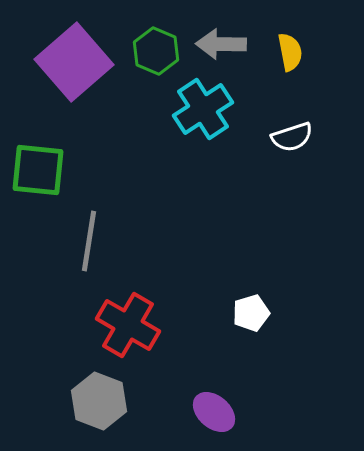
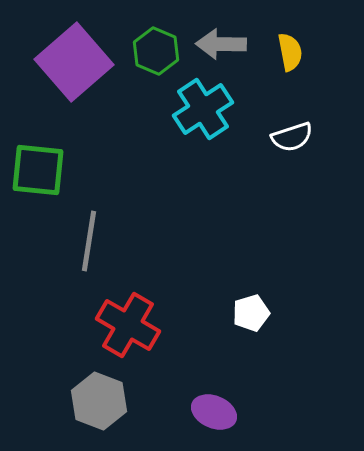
purple ellipse: rotated 18 degrees counterclockwise
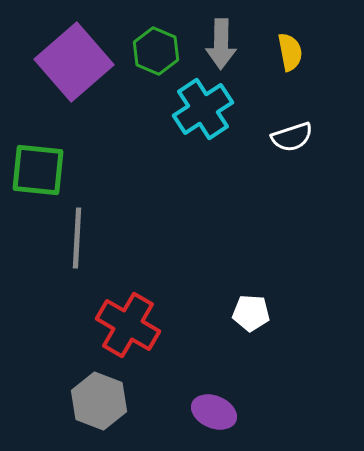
gray arrow: rotated 90 degrees counterclockwise
gray line: moved 12 px left, 3 px up; rotated 6 degrees counterclockwise
white pentagon: rotated 21 degrees clockwise
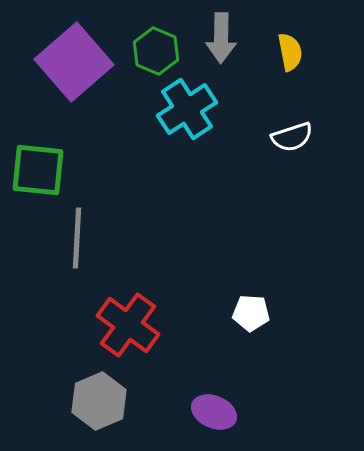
gray arrow: moved 6 px up
cyan cross: moved 16 px left
red cross: rotated 6 degrees clockwise
gray hexagon: rotated 16 degrees clockwise
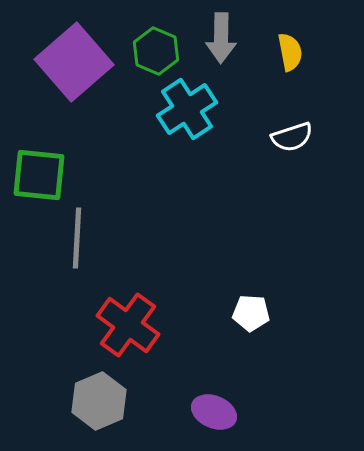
green square: moved 1 px right, 5 px down
